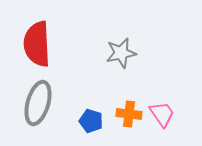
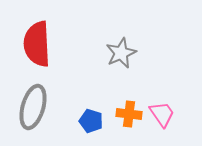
gray star: rotated 12 degrees counterclockwise
gray ellipse: moved 5 px left, 4 px down
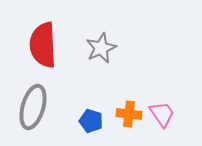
red semicircle: moved 6 px right, 1 px down
gray star: moved 20 px left, 5 px up
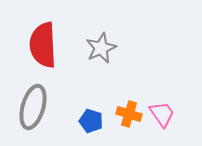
orange cross: rotated 10 degrees clockwise
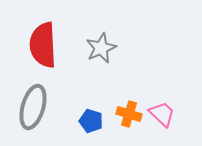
pink trapezoid: rotated 12 degrees counterclockwise
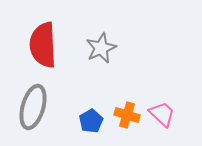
orange cross: moved 2 px left, 1 px down
blue pentagon: rotated 25 degrees clockwise
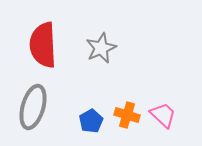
pink trapezoid: moved 1 px right, 1 px down
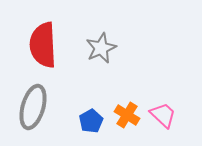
orange cross: rotated 15 degrees clockwise
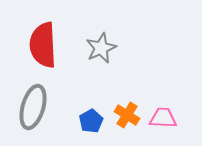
pink trapezoid: moved 3 px down; rotated 40 degrees counterclockwise
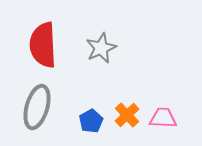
gray ellipse: moved 4 px right
orange cross: rotated 15 degrees clockwise
